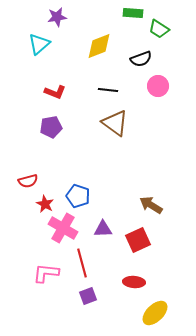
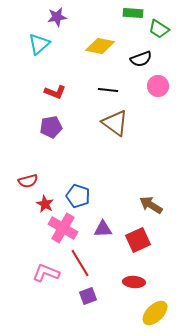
yellow diamond: moved 1 px right; rotated 32 degrees clockwise
red line: moved 2 px left; rotated 16 degrees counterclockwise
pink L-shape: rotated 16 degrees clockwise
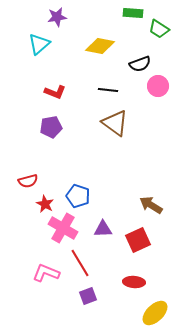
black semicircle: moved 1 px left, 5 px down
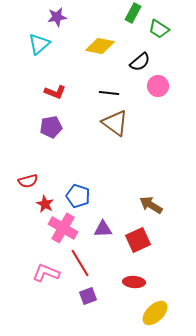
green rectangle: rotated 66 degrees counterclockwise
black semicircle: moved 2 px up; rotated 20 degrees counterclockwise
black line: moved 1 px right, 3 px down
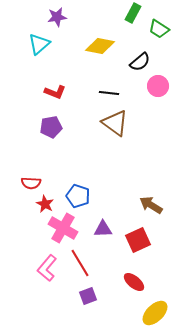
red semicircle: moved 3 px right, 2 px down; rotated 18 degrees clockwise
pink L-shape: moved 1 px right, 5 px up; rotated 72 degrees counterclockwise
red ellipse: rotated 35 degrees clockwise
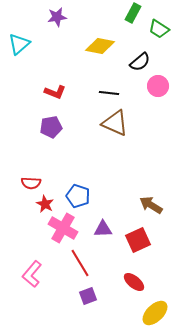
cyan triangle: moved 20 px left
brown triangle: rotated 12 degrees counterclockwise
pink L-shape: moved 15 px left, 6 px down
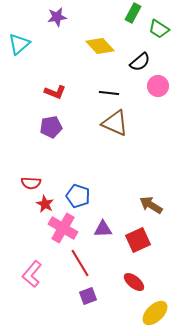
yellow diamond: rotated 36 degrees clockwise
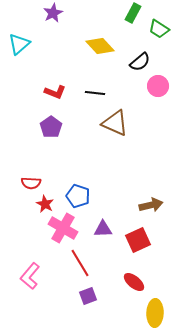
purple star: moved 4 px left, 4 px up; rotated 18 degrees counterclockwise
black line: moved 14 px left
purple pentagon: rotated 25 degrees counterclockwise
brown arrow: rotated 135 degrees clockwise
pink L-shape: moved 2 px left, 2 px down
yellow ellipse: rotated 44 degrees counterclockwise
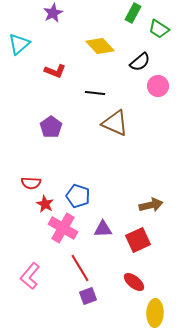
red L-shape: moved 21 px up
red line: moved 5 px down
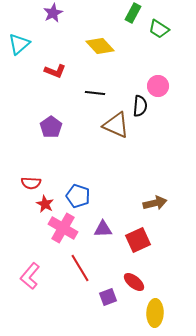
black semicircle: moved 44 px down; rotated 45 degrees counterclockwise
brown triangle: moved 1 px right, 2 px down
brown arrow: moved 4 px right, 2 px up
purple square: moved 20 px right, 1 px down
